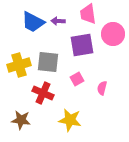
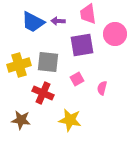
pink circle: moved 2 px right
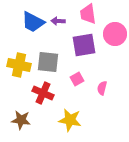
purple square: moved 2 px right
yellow cross: rotated 30 degrees clockwise
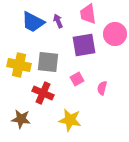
purple arrow: rotated 64 degrees clockwise
brown star: moved 1 px up
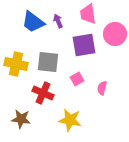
blue trapezoid: rotated 10 degrees clockwise
yellow cross: moved 3 px left, 1 px up
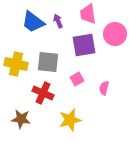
pink semicircle: moved 2 px right
yellow star: rotated 25 degrees counterclockwise
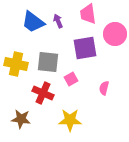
purple square: moved 1 px right, 3 px down
pink square: moved 6 px left
yellow star: rotated 15 degrees clockwise
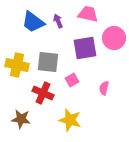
pink trapezoid: rotated 110 degrees clockwise
pink circle: moved 1 px left, 4 px down
yellow cross: moved 1 px right, 1 px down
pink square: moved 1 px right, 1 px down
yellow star: rotated 15 degrees clockwise
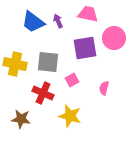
yellow cross: moved 2 px left, 1 px up
yellow star: moved 4 px up
